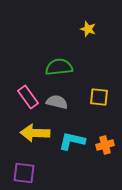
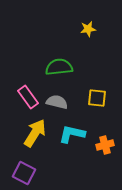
yellow star: rotated 28 degrees counterclockwise
yellow square: moved 2 px left, 1 px down
yellow arrow: rotated 120 degrees clockwise
cyan L-shape: moved 7 px up
purple square: rotated 20 degrees clockwise
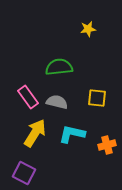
orange cross: moved 2 px right
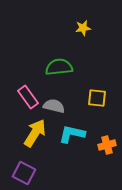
yellow star: moved 5 px left, 1 px up
gray semicircle: moved 3 px left, 4 px down
